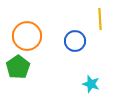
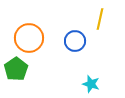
yellow line: rotated 15 degrees clockwise
orange circle: moved 2 px right, 2 px down
green pentagon: moved 2 px left, 2 px down
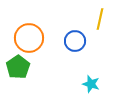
green pentagon: moved 2 px right, 2 px up
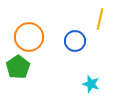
orange circle: moved 1 px up
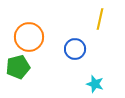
blue circle: moved 8 px down
green pentagon: rotated 20 degrees clockwise
cyan star: moved 4 px right
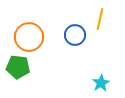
blue circle: moved 14 px up
green pentagon: rotated 20 degrees clockwise
cyan star: moved 6 px right, 1 px up; rotated 24 degrees clockwise
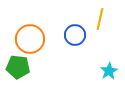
orange circle: moved 1 px right, 2 px down
cyan star: moved 8 px right, 12 px up
